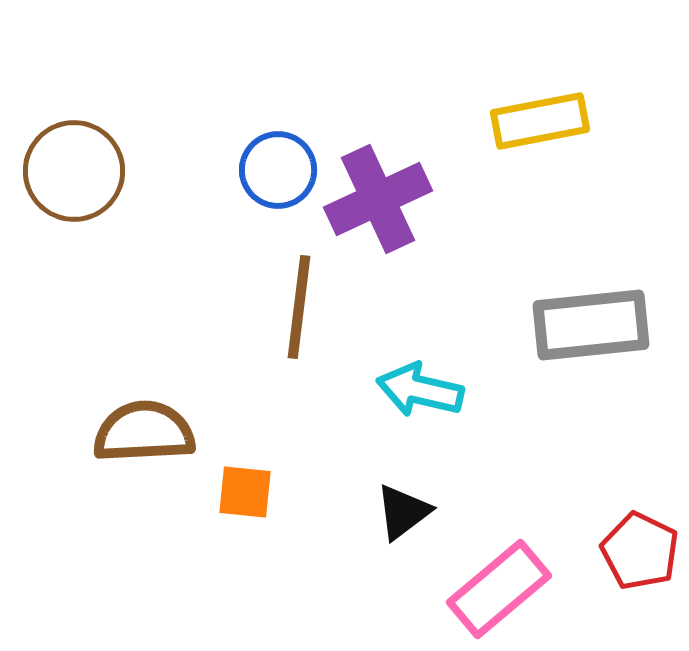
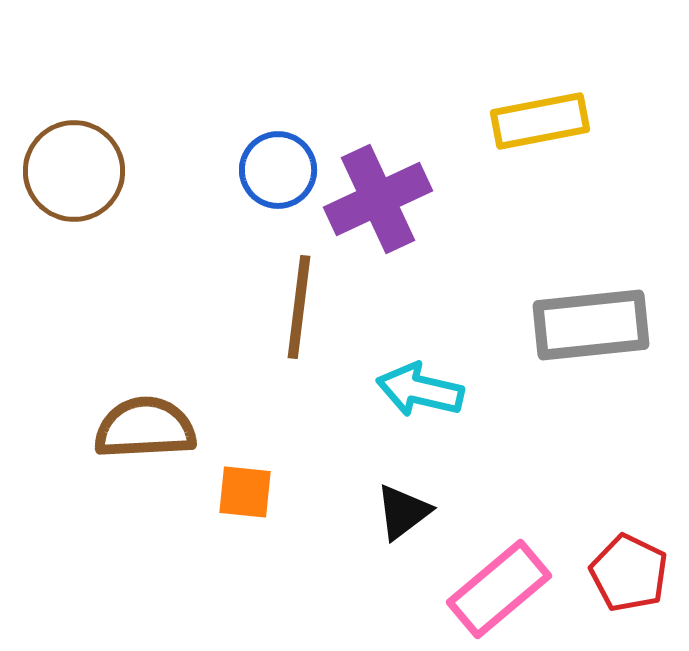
brown semicircle: moved 1 px right, 4 px up
red pentagon: moved 11 px left, 22 px down
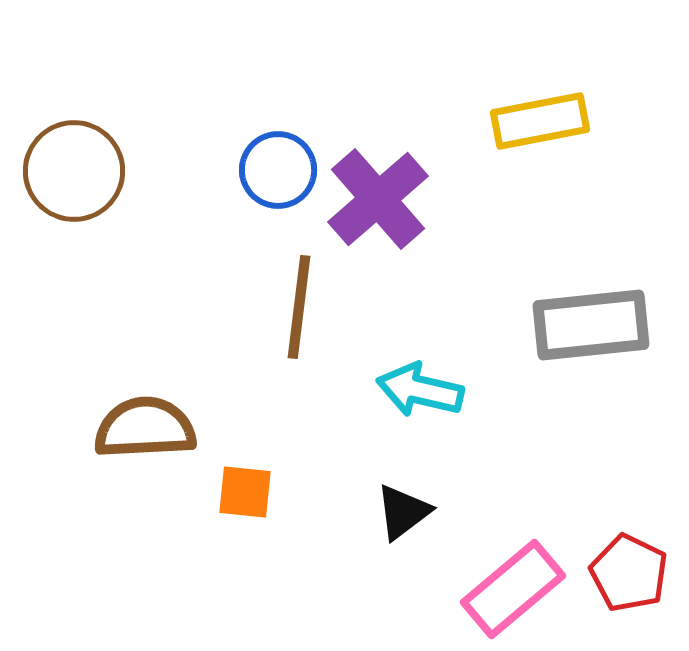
purple cross: rotated 16 degrees counterclockwise
pink rectangle: moved 14 px right
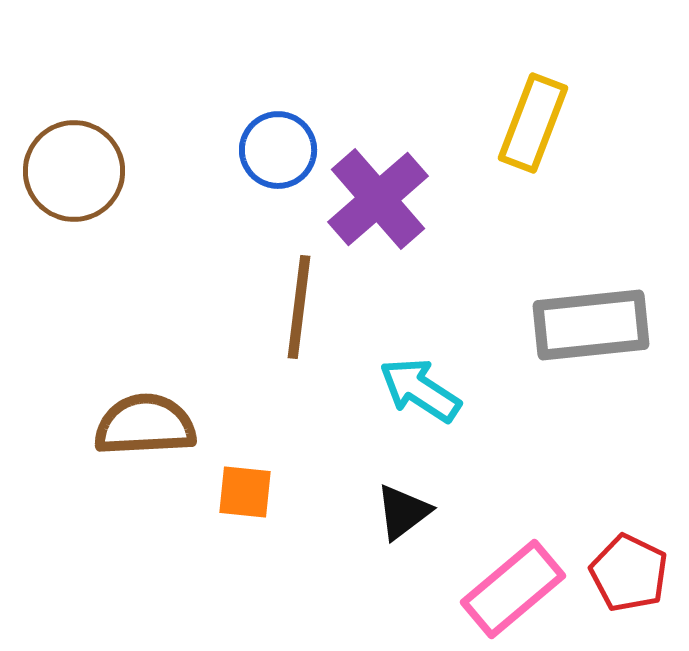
yellow rectangle: moved 7 px left, 2 px down; rotated 58 degrees counterclockwise
blue circle: moved 20 px up
cyan arrow: rotated 20 degrees clockwise
brown semicircle: moved 3 px up
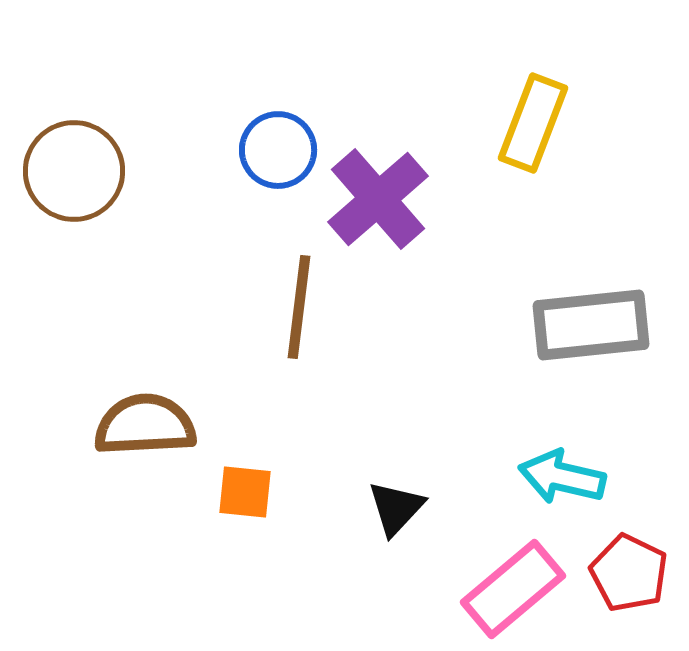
cyan arrow: moved 142 px right, 87 px down; rotated 20 degrees counterclockwise
black triangle: moved 7 px left, 4 px up; rotated 10 degrees counterclockwise
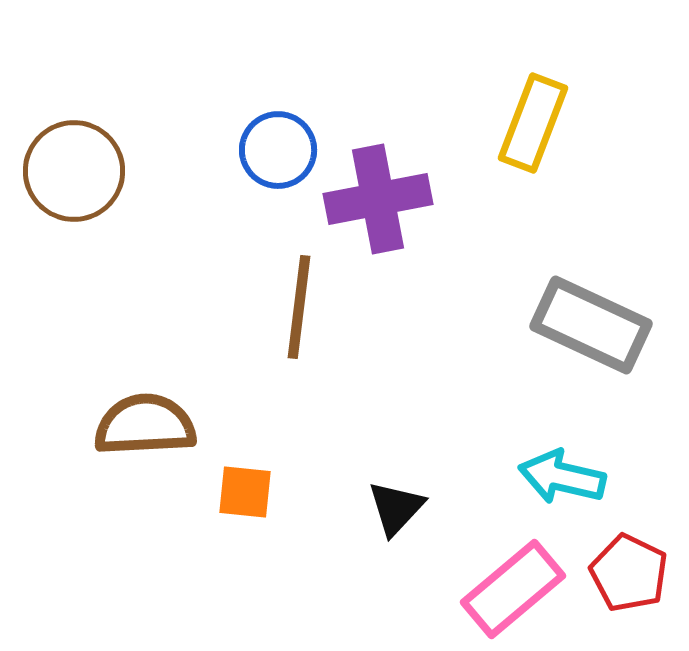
purple cross: rotated 30 degrees clockwise
gray rectangle: rotated 31 degrees clockwise
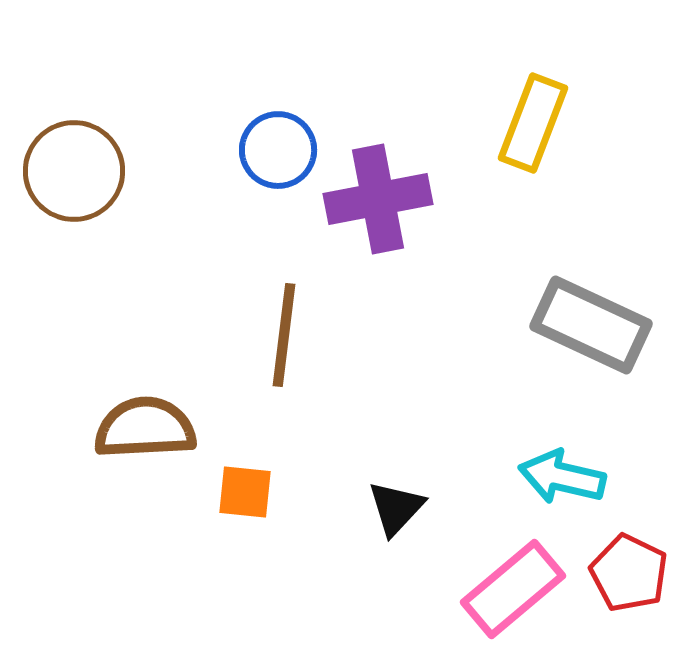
brown line: moved 15 px left, 28 px down
brown semicircle: moved 3 px down
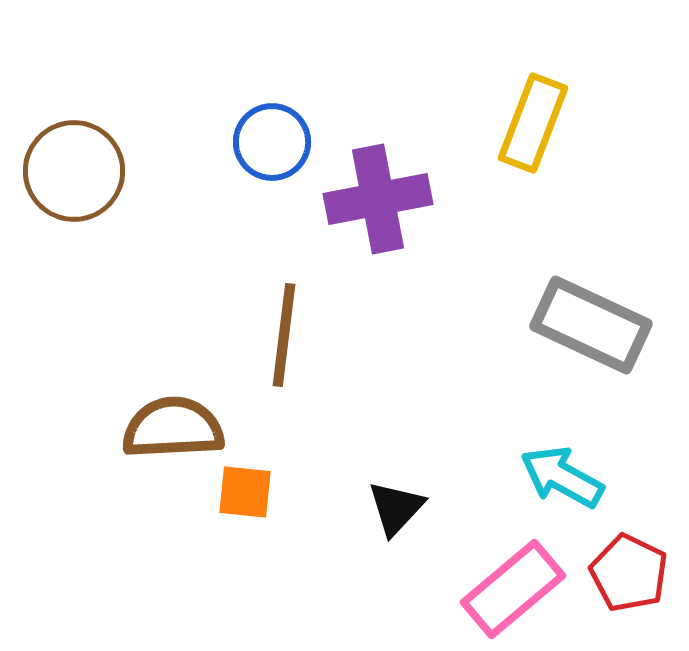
blue circle: moved 6 px left, 8 px up
brown semicircle: moved 28 px right
cyan arrow: rotated 16 degrees clockwise
